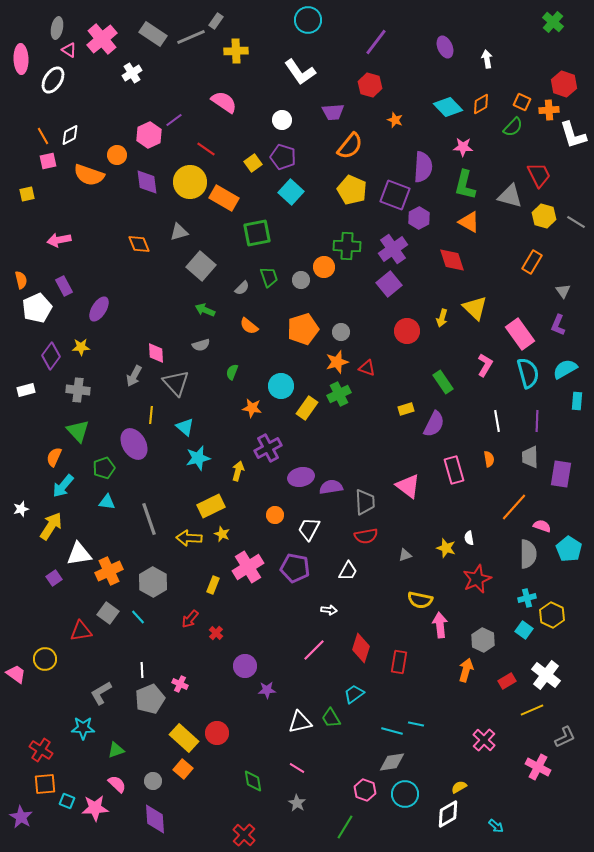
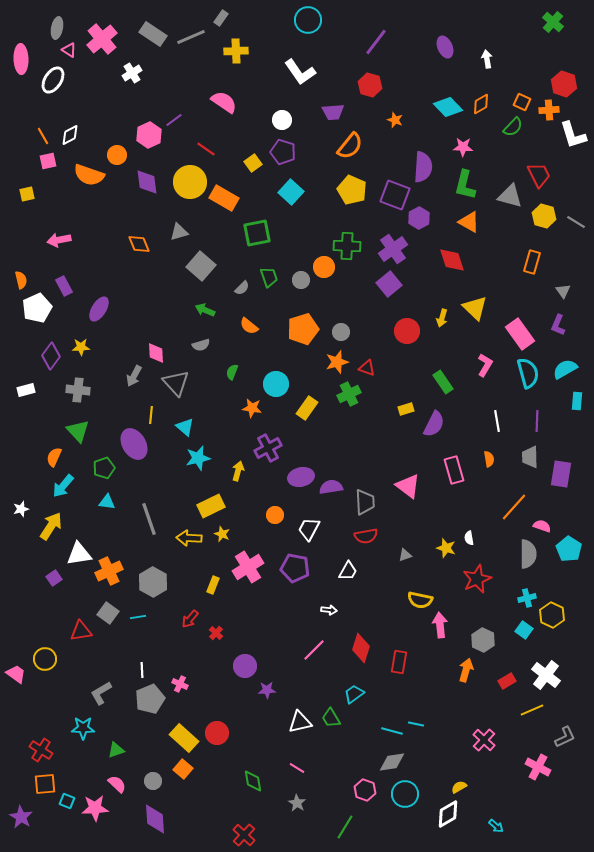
gray rectangle at (216, 21): moved 5 px right, 3 px up
purple pentagon at (283, 157): moved 5 px up
orange rectangle at (532, 262): rotated 15 degrees counterclockwise
cyan circle at (281, 386): moved 5 px left, 2 px up
green cross at (339, 394): moved 10 px right
cyan line at (138, 617): rotated 56 degrees counterclockwise
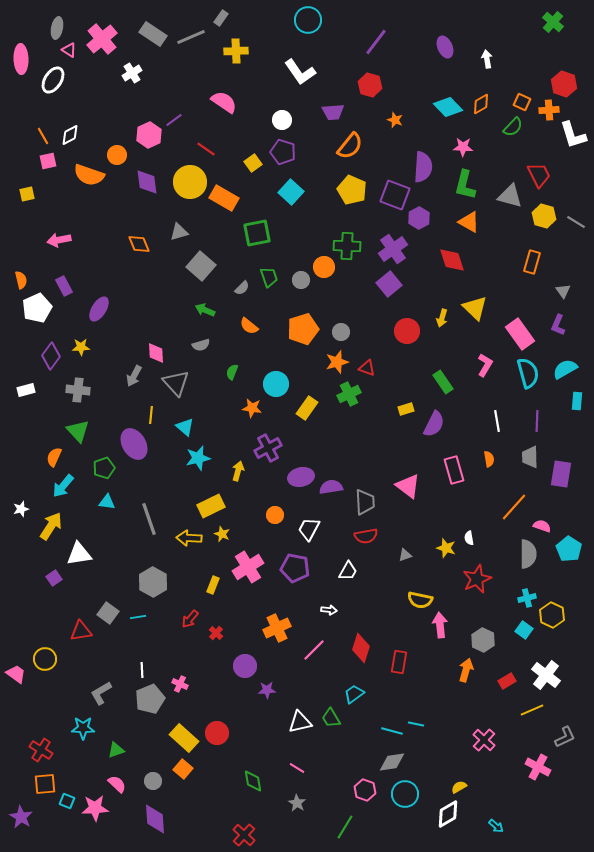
orange cross at (109, 571): moved 168 px right, 57 px down
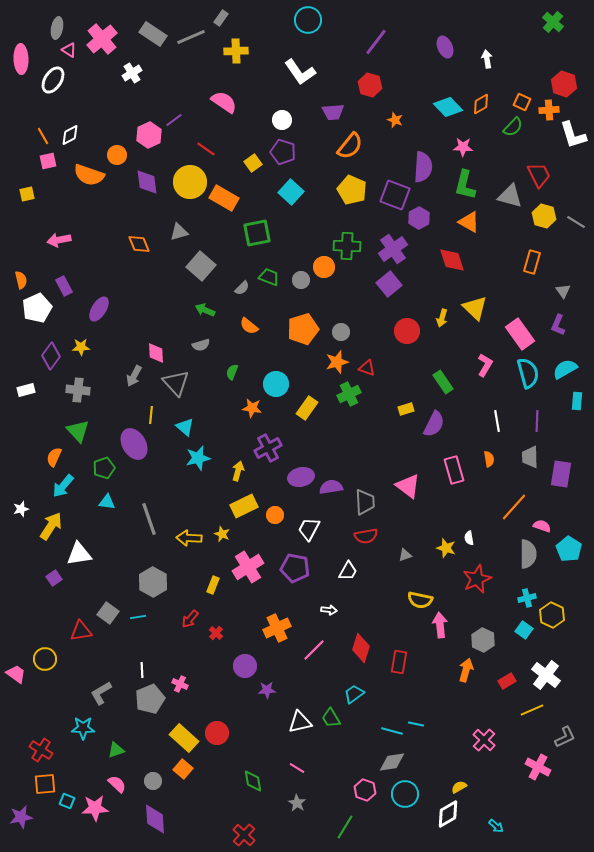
green trapezoid at (269, 277): rotated 50 degrees counterclockwise
yellow rectangle at (211, 506): moved 33 px right
purple star at (21, 817): rotated 30 degrees clockwise
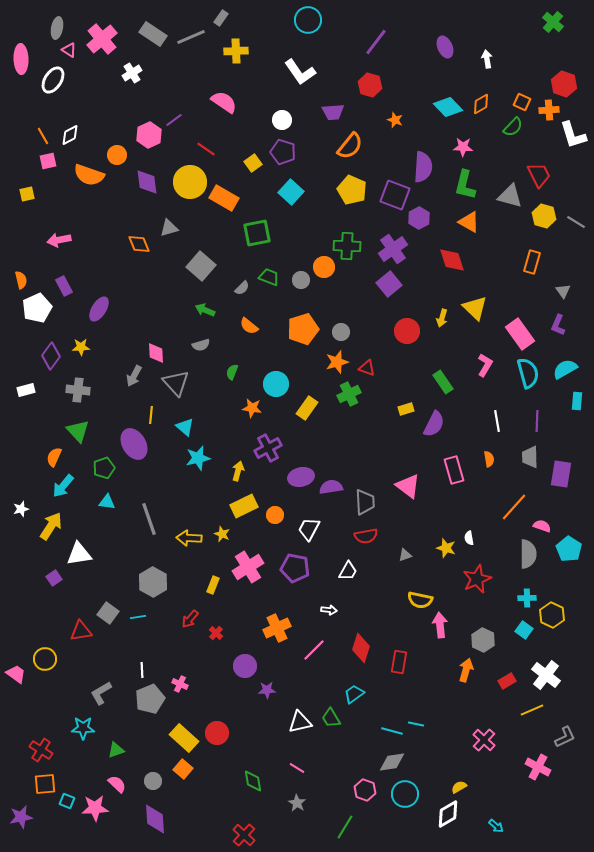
gray triangle at (179, 232): moved 10 px left, 4 px up
cyan cross at (527, 598): rotated 12 degrees clockwise
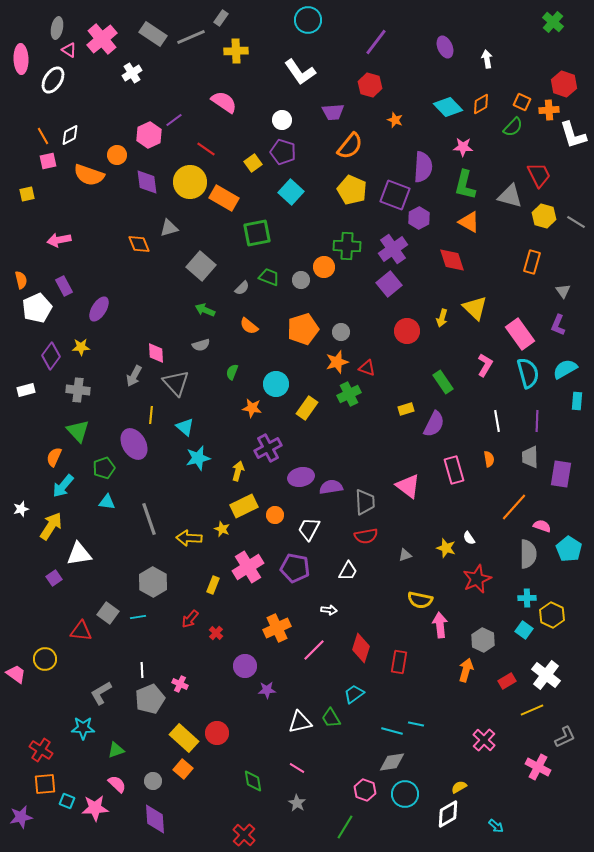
yellow star at (222, 534): moved 5 px up
white semicircle at (469, 538): rotated 24 degrees counterclockwise
red triangle at (81, 631): rotated 15 degrees clockwise
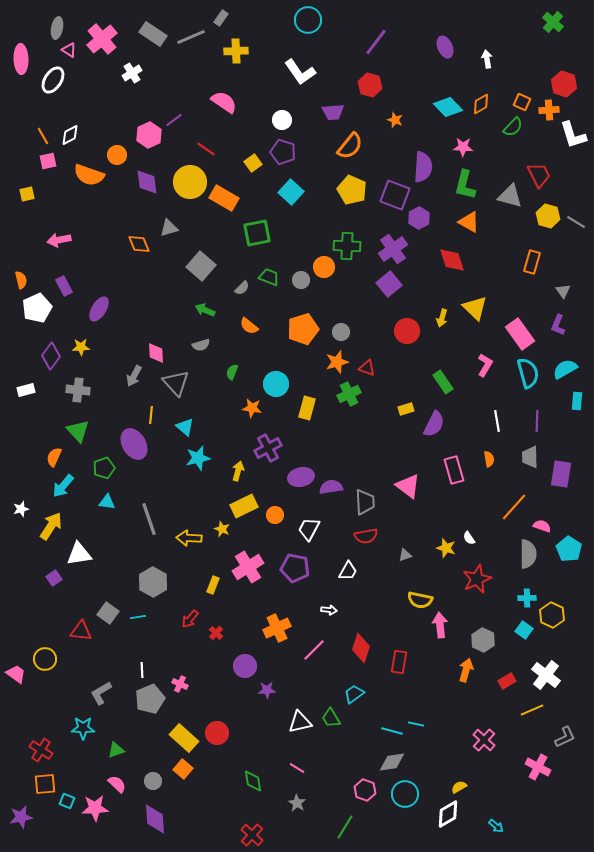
yellow hexagon at (544, 216): moved 4 px right
yellow rectangle at (307, 408): rotated 20 degrees counterclockwise
red cross at (244, 835): moved 8 px right
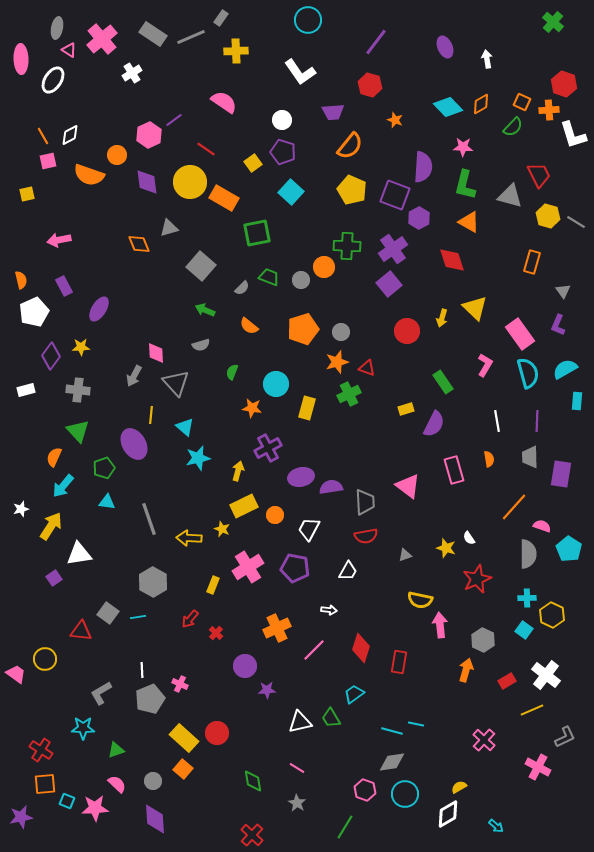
white pentagon at (37, 308): moved 3 px left, 4 px down
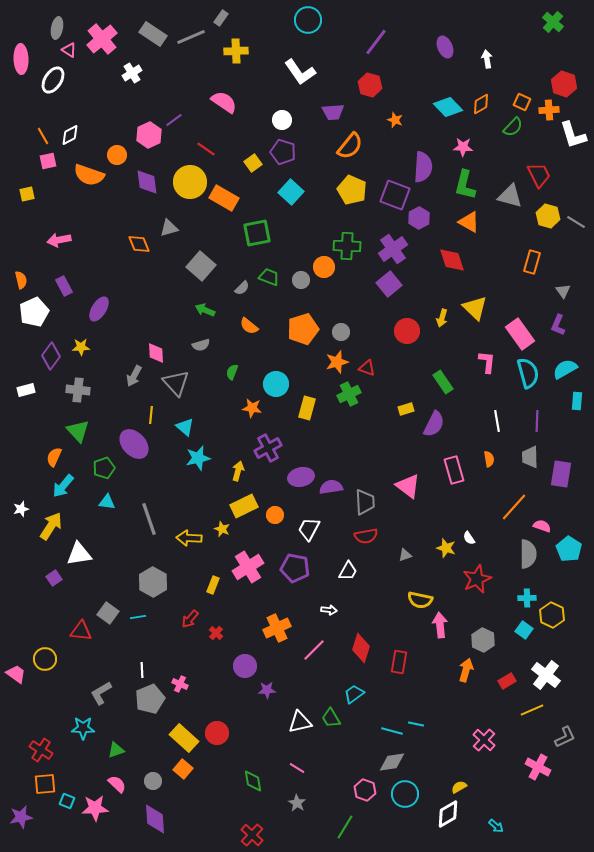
pink L-shape at (485, 365): moved 2 px right, 3 px up; rotated 25 degrees counterclockwise
purple ellipse at (134, 444): rotated 12 degrees counterclockwise
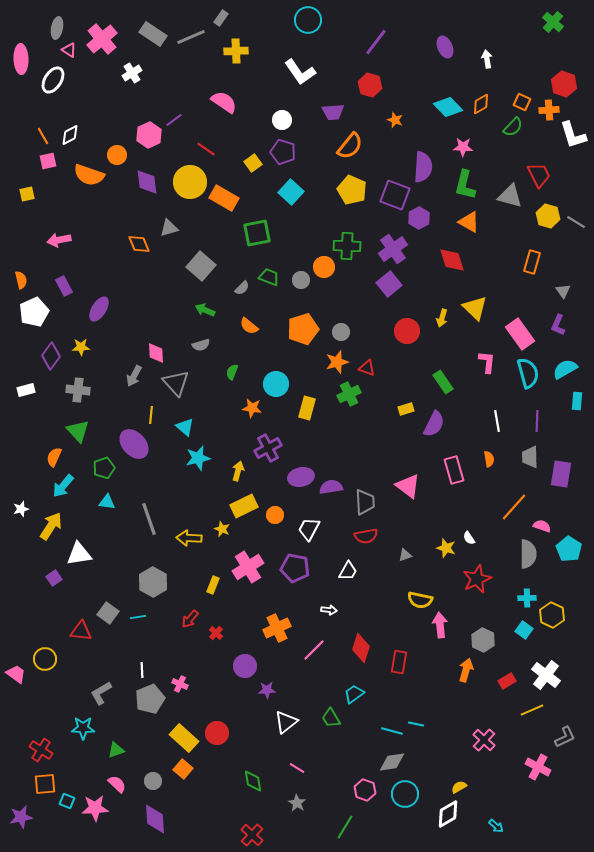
white triangle at (300, 722): moved 14 px left; rotated 25 degrees counterclockwise
